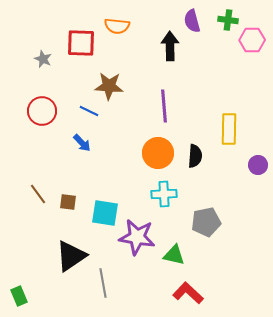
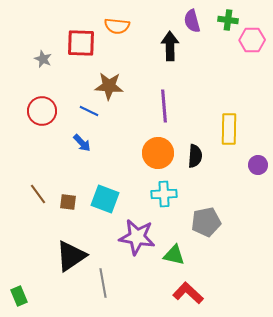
cyan square: moved 14 px up; rotated 12 degrees clockwise
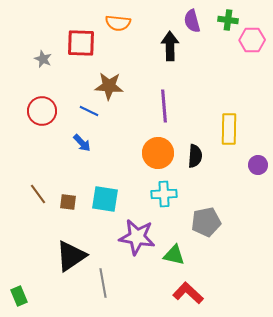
orange semicircle: moved 1 px right, 3 px up
cyan square: rotated 12 degrees counterclockwise
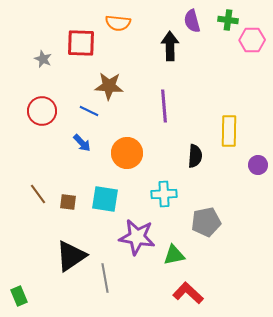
yellow rectangle: moved 2 px down
orange circle: moved 31 px left
green triangle: rotated 25 degrees counterclockwise
gray line: moved 2 px right, 5 px up
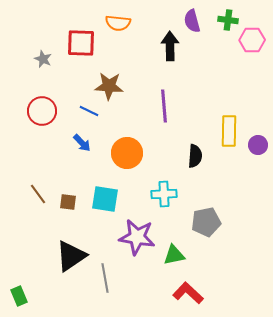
purple circle: moved 20 px up
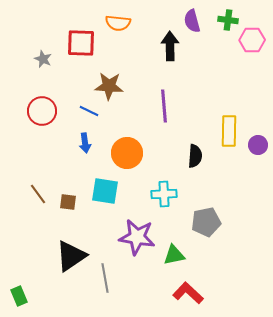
blue arrow: moved 3 px right; rotated 36 degrees clockwise
cyan square: moved 8 px up
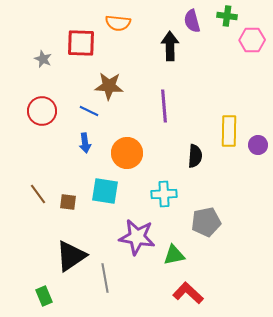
green cross: moved 1 px left, 4 px up
green rectangle: moved 25 px right
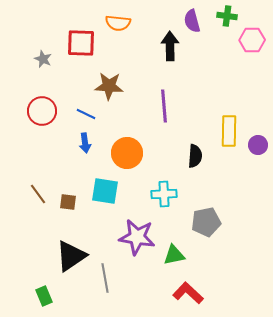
blue line: moved 3 px left, 3 px down
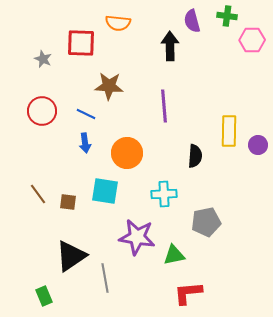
red L-shape: rotated 48 degrees counterclockwise
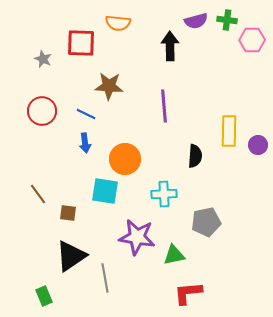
green cross: moved 4 px down
purple semicircle: moved 4 px right; rotated 90 degrees counterclockwise
orange circle: moved 2 px left, 6 px down
brown square: moved 11 px down
